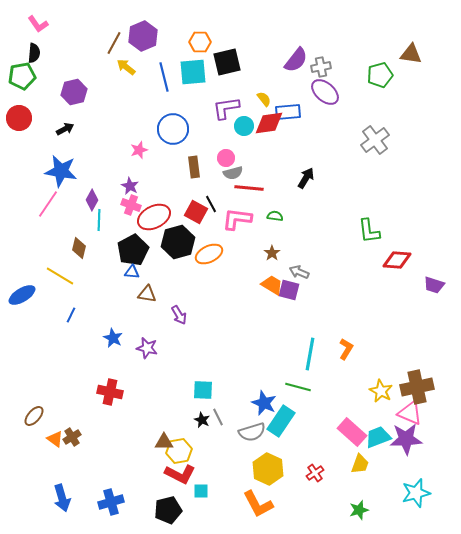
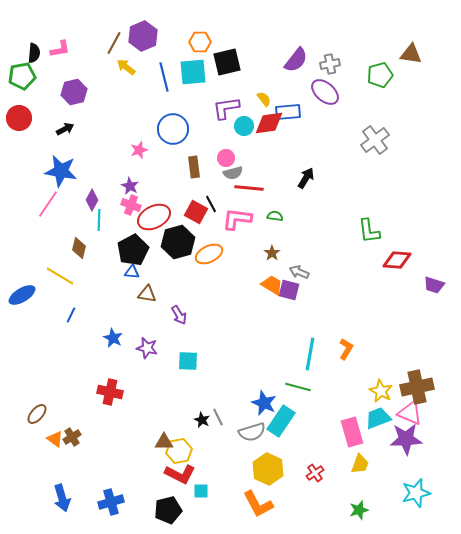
pink L-shape at (38, 24): moved 22 px right, 25 px down; rotated 65 degrees counterclockwise
gray cross at (321, 67): moved 9 px right, 3 px up
cyan square at (203, 390): moved 15 px left, 29 px up
brown ellipse at (34, 416): moved 3 px right, 2 px up
pink rectangle at (352, 432): rotated 32 degrees clockwise
cyan trapezoid at (378, 437): moved 19 px up
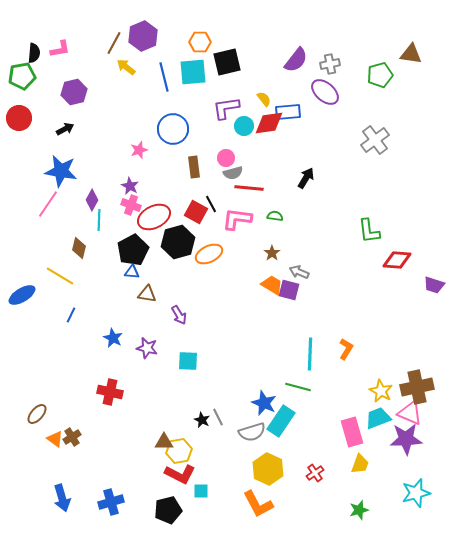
cyan line at (310, 354): rotated 8 degrees counterclockwise
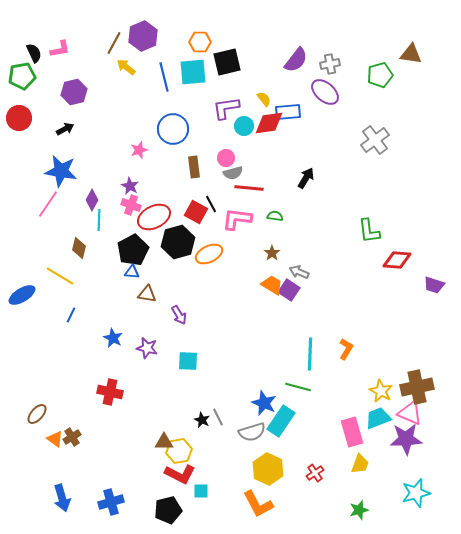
black semicircle at (34, 53): rotated 30 degrees counterclockwise
purple square at (289, 290): rotated 20 degrees clockwise
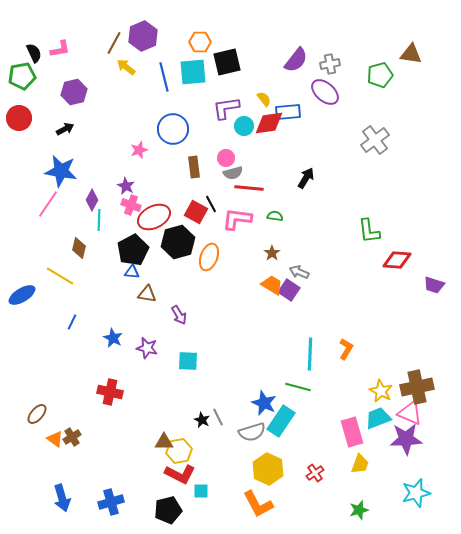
purple star at (130, 186): moved 4 px left
orange ellipse at (209, 254): moved 3 px down; rotated 44 degrees counterclockwise
blue line at (71, 315): moved 1 px right, 7 px down
